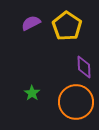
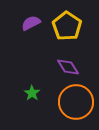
purple diamond: moved 16 px left; rotated 30 degrees counterclockwise
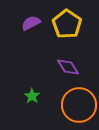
yellow pentagon: moved 2 px up
green star: moved 3 px down
orange circle: moved 3 px right, 3 px down
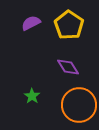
yellow pentagon: moved 2 px right, 1 px down
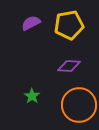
yellow pentagon: rotated 28 degrees clockwise
purple diamond: moved 1 px right, 1 px up; rotated 55 degrees counterclockwise
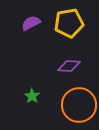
yellow pentagon: moved 2 px up
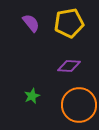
purple semicircle: rotated 78 degrees clockwise
green star: rotated 14 degrees clockwise
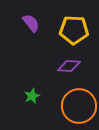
yellow pentagon: moved 5 px right, 7 px down; rotated 12 degrees clockwise
orange circle: moved 1 px down
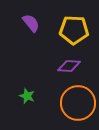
green star: moved 5 px left; rotated 28 degrees counterclockwise
orange circle: moved 1 px left, 3 px up
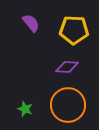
purple diamond: moved 2 px left, 1 px down
green star: moved 2 px left, 13 px down
orange circle: moved 10 px left, 2 px down
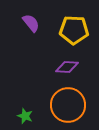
green star: moved 7 px down
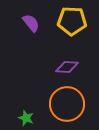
yellow pentagon: moved 2 px left, 9 px up
orange circle: moved 1 px left, 1 px up
green star: moved 1 px right, 2 px down
